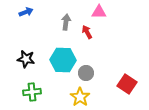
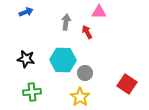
gray circle: moved 1 px left
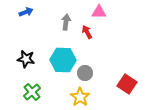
green cross: rotated 36 degrees counterclockwise
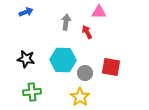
red square: moved 16 px left, 17 px up; rotated 24 degrees counterclockwise
green cross: rotated 36 degrees clockwise
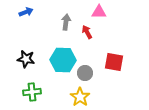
red square: moved 3 px right, 5 px up
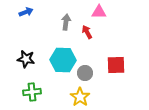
red square: moved 2 px right, 3 px down; rotated 12 degrees counterclockwise
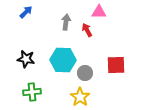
blue arrow: rotated 24 degrees counterclockwise
red arrow: moved 2 px up
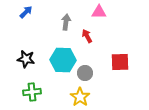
red arrow: moved 6 px down
red square: moved 4 px right, 3 px up
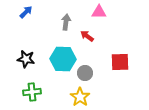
red arrow: rotated 24 degrees counterclockwise
cyan hexagon: moved 1 px up
